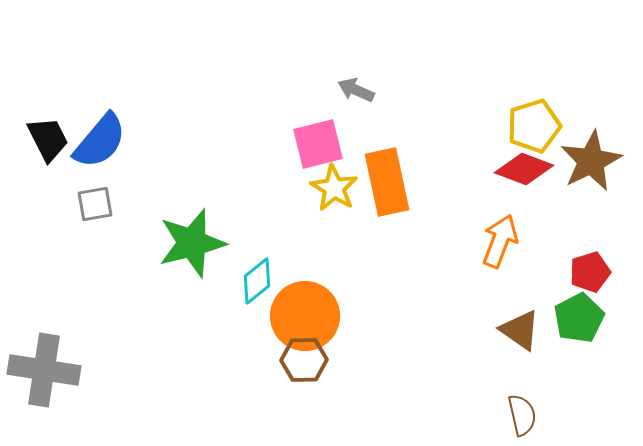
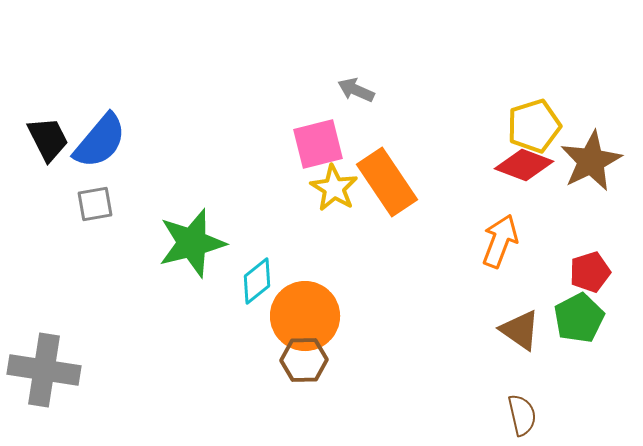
red diamond: moved 4 px up
orange rectangle: rotated 22 degrees counterclockwise
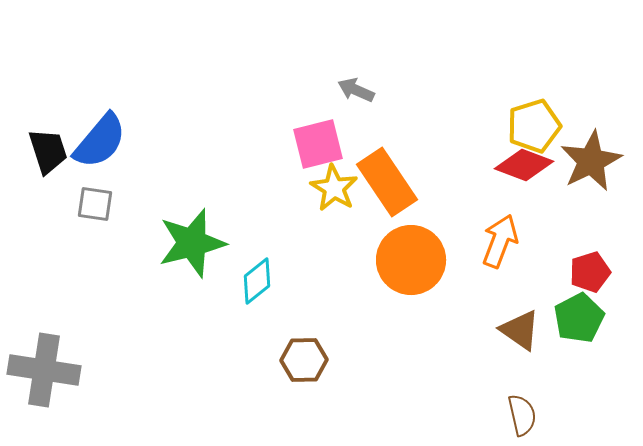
black trapezoid: moved 12 px down; rotated 9 degrees clockwise
gray square: rotated 18 degrees clockwise
orange circle: moved 106 px right, 56 px up
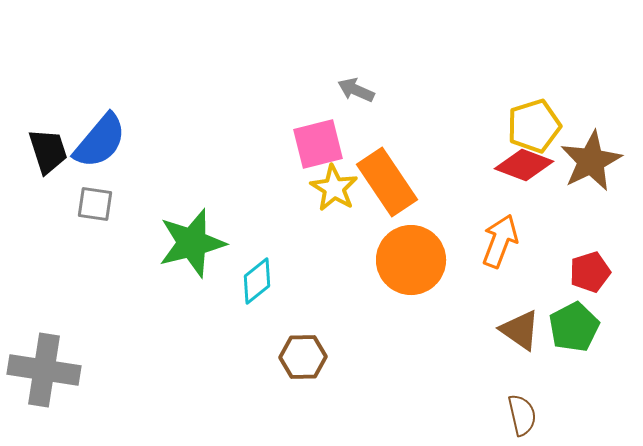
green pentagon: moved 5 px left, 9 px down
brown hexagon: moved 1 px left, 3 px up
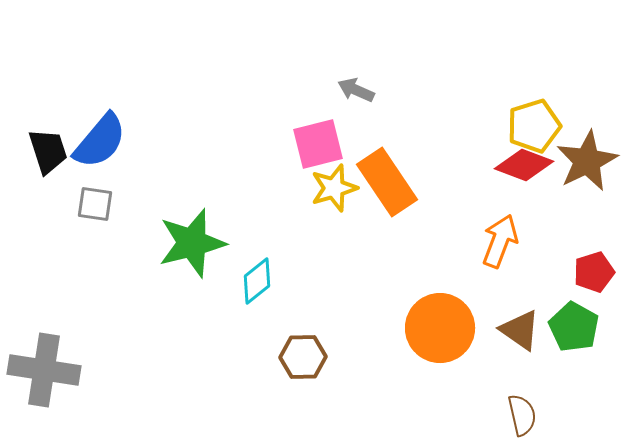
brown star: moved 4 px left
yellow star: rotated 24 degrees clockwise
orange circle: moved 29 px right, 68 px down
red pentagon: moved 4 px right
green pentagon: rotated 15 degrees counterclockwise
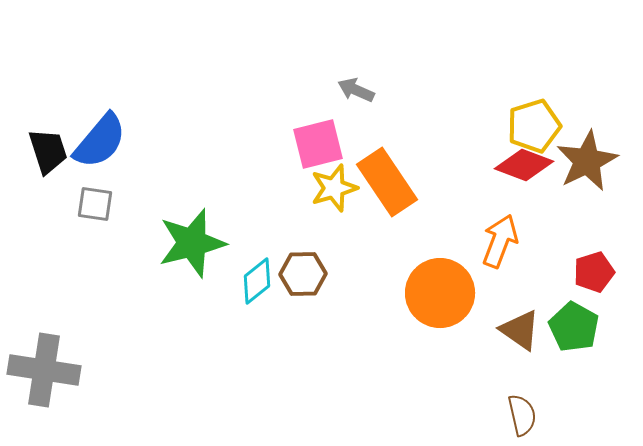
orange circle: moved 35 px up
brown hexagon: moved 83 px up
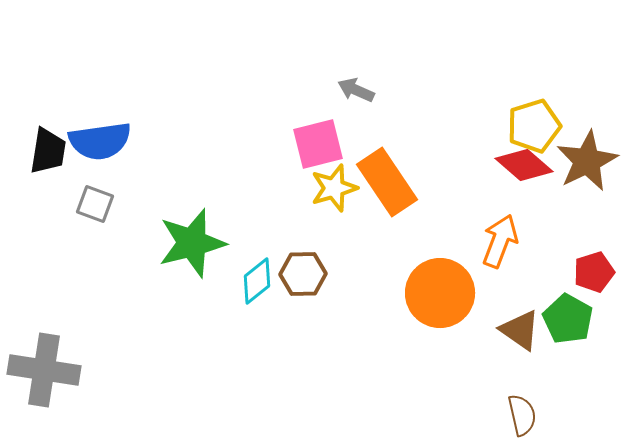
blue semicircle: rotated 42 degrees clockwise
black trapezoid: rotated 27 degrees clockwise
red diamond: rotated 20 degrees clockwise
gray square: rotated 12 degrees clockwise
green pentagon: moved 6 px left, 8 px up
